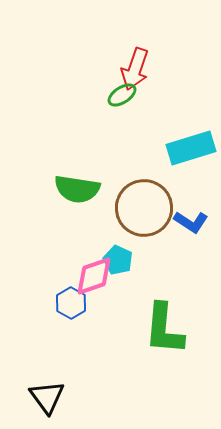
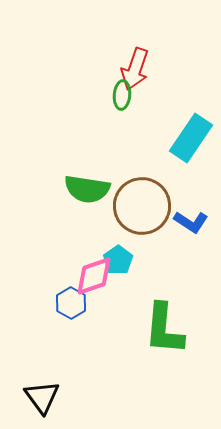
green ellipse: rotated 52 degrees counterclockwise
cyan rectangle: moved 10 px up; rotated 39 degrees counterclockwise
green semicircle: moved 10 px right
brown circle: moved 2 px left, 2 px up
cyan pentagon: rotated 12 degrees clockwise
black triangle: moved 5 px left
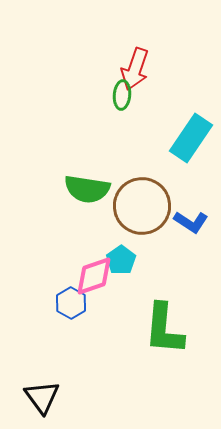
cyan pentagon: moved 3 px right
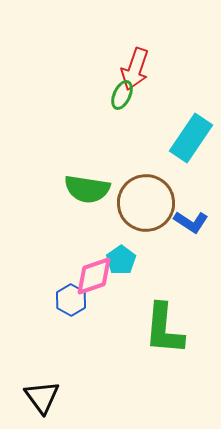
green ellipse: rotated 20 degrees clockwise
brown circle: moved 4 px right, 3 px up
blue hexagon: moved 3 px up
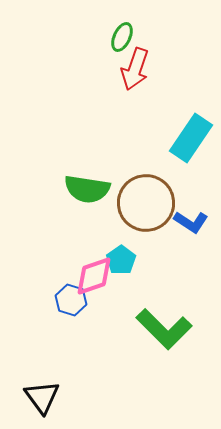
green ellipse: moved 58 px up
blue hexagon: rotated 12 degrees counterclockwise
green L-shape: rotated 50 degrees counterclockwise
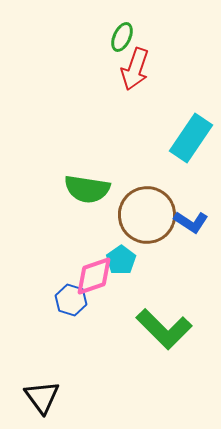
brown circle: moved 1 px right, 12 px down
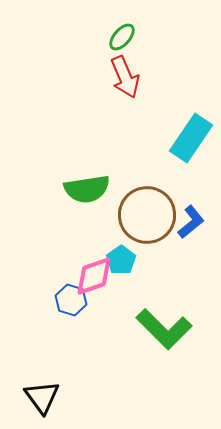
green ellipse: rotated 16 degrees clockwise
red arrow: moved 10 px left, 8 px down; rotated 42 degrees counterclockwise
green semicircle: rotated 18 degrees counterclockwise
blue L-shape: rotated 72 degrees counterclockwise
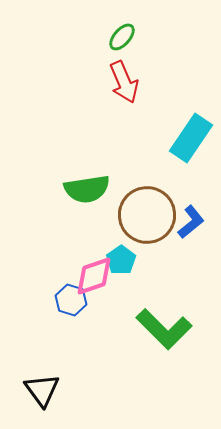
red arrow: moved 1 px left, 5 px down
black triangle: moved 7 px up
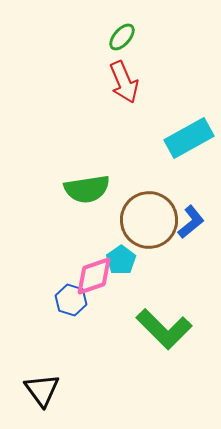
cyan rectangle: moved 2 px left; rotated 27 degrees clockwise
brown circle: moved 2 px right, 5 px down
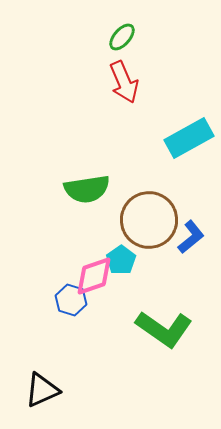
blue L-shape: moved 15 px down
green L-shape: rotated 10 degrees counterclockwise
black triangle: rotated 42 degrees clockwise
